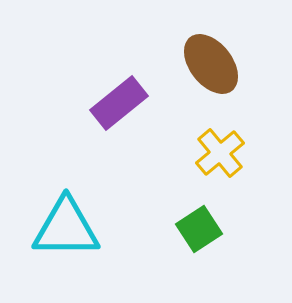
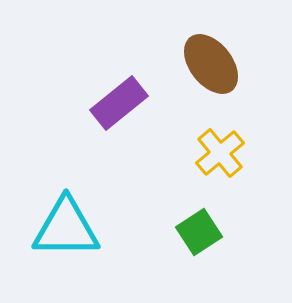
green square: moved 3 px down
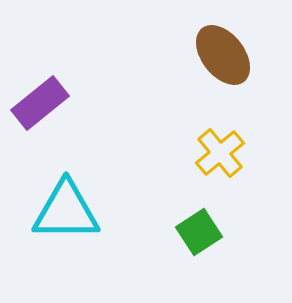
brown ellipse: moved 12 px right, 9 px up
purple rectangle: moved 79 px left
cyan triangle: moved 17 px up
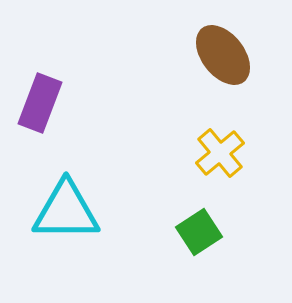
purple rectangle: rotated 30 degrees counterclockwise
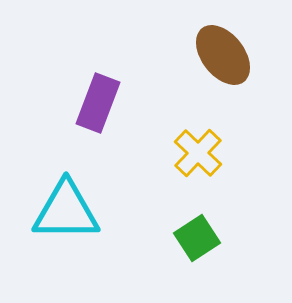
purple rectangle: moved 58 px right
yellow cross: moved 22 px left; rotated 6 degrees counterclockwise
green square: moved 2 px left, 6 px down
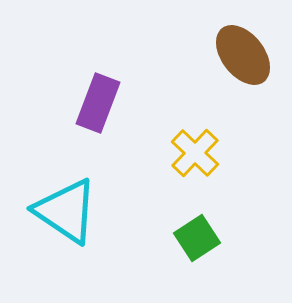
brown ellipse: moved 20 px right
yellow cross: moved 3 px left
cyan triangle: rotated 34 degrees clockwise
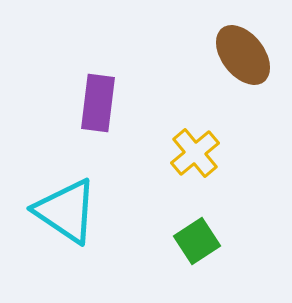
purple rectangle: rotated 14 degrees counterclockwise
yellow cross: rotated 6 degrees clockwise
green square: moved 3 px down
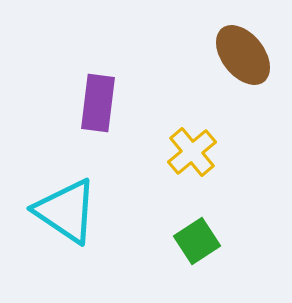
yellow cross: moved 3 px left, 1 px up
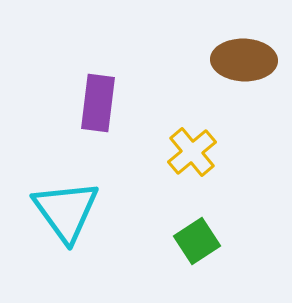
brown ellipse: moved 1 px right, 5 px down; rotated 50 degrees counterclockwise
cyan triangle: rotated 20 degrees clockwise
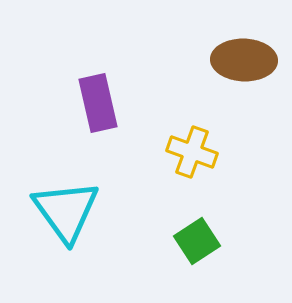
purple rectangle: rotated 20 degrees counterclockwise
yellow cross: rotated 30 degrees counterclockwise
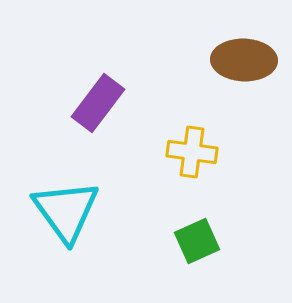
purple rectangle: rotated 50 degrees clockwise
yellow cross: rotated 12 degrees counterclockwise
green square: rotated 9 degrees clockwise
